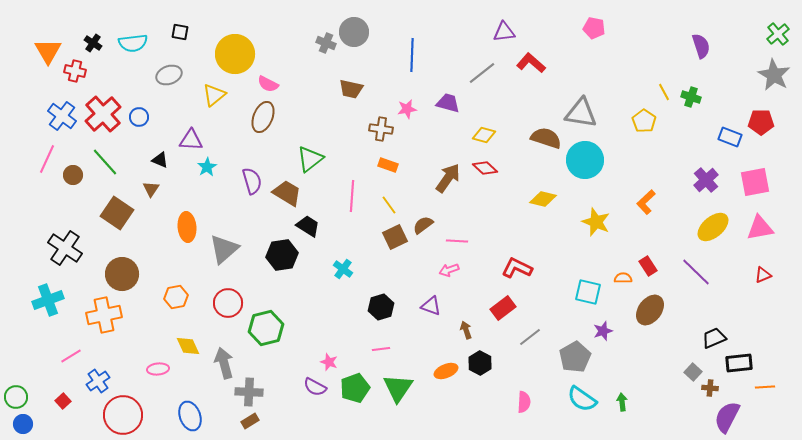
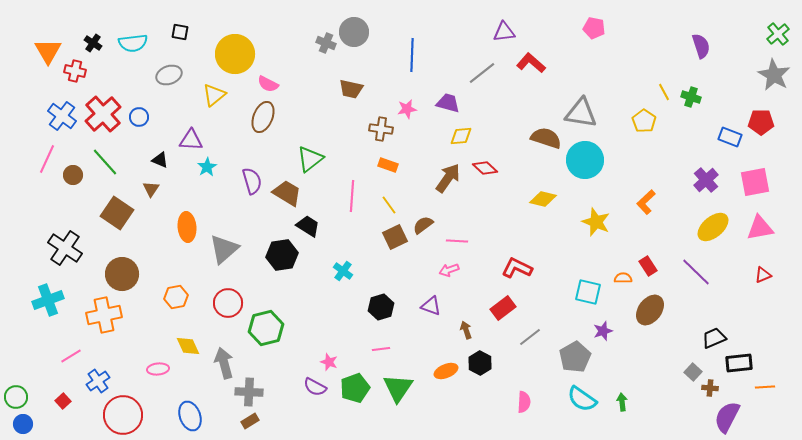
yellow diamond at (484, 135): moved 23 px left, 1 px down; rotated 20 degrees counterclockwise
cyan cross at (343, 269): moved 2 px down
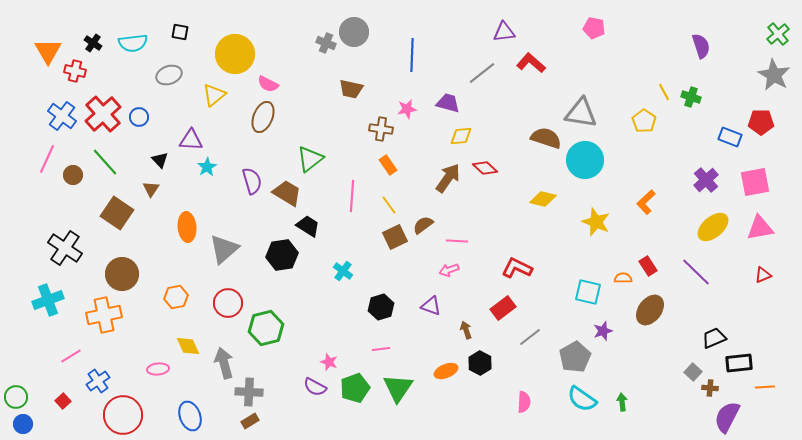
black triangle at (160, 160): rotated 24 degrees clockwise
orange rectangle at (388, 165): rotated 36 degrees clockwise
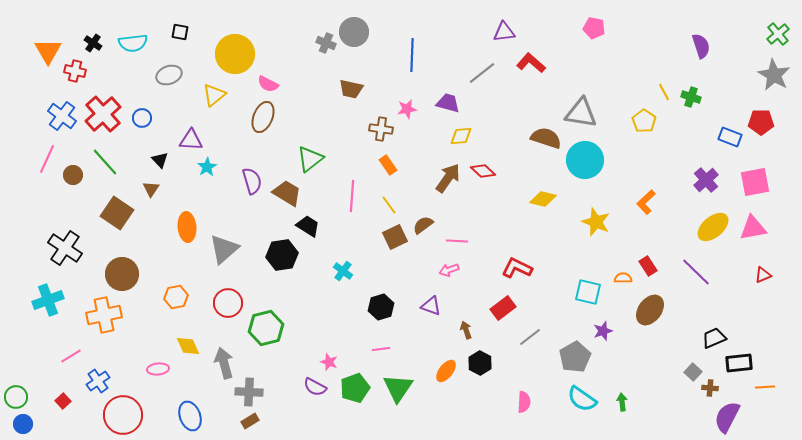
blue circle at (139, 117): moved 3 px right, 1 px down
red diamond at (485, 168): moved 2 px left, 3 px down
pink triangle at (760, 228): moved 7 px left
orange ellipse at (446, 371): rotated 30 degrees counterclockwise
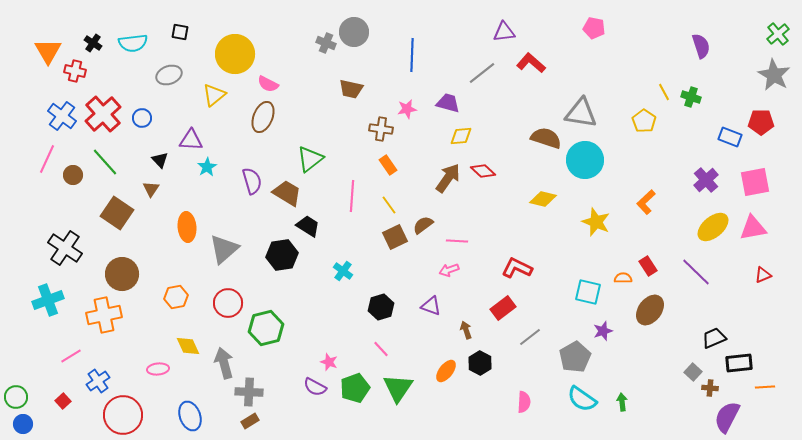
pink line at (381, 349): rotated 54 degrees clockwise
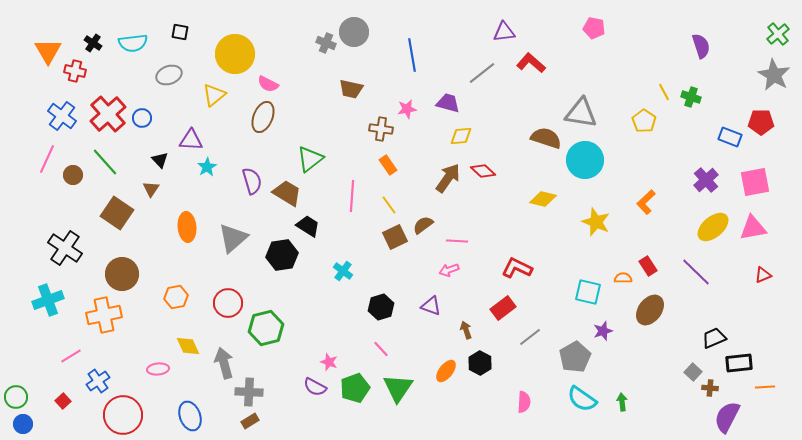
blue line at (412, 55): rotated 12 degrees counterclockwise
red cross at (103, 114): moved 5 px right
gray triangle at (224, 249): moved 9 px right, 11 px up
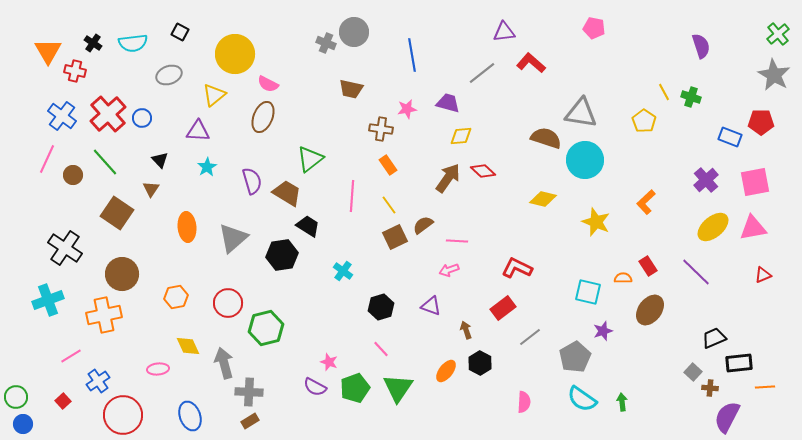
black square at (180, 32): rotated 18 degrees clockwise
purple triangle at (191, 140): moved 7 px right, 9 px up
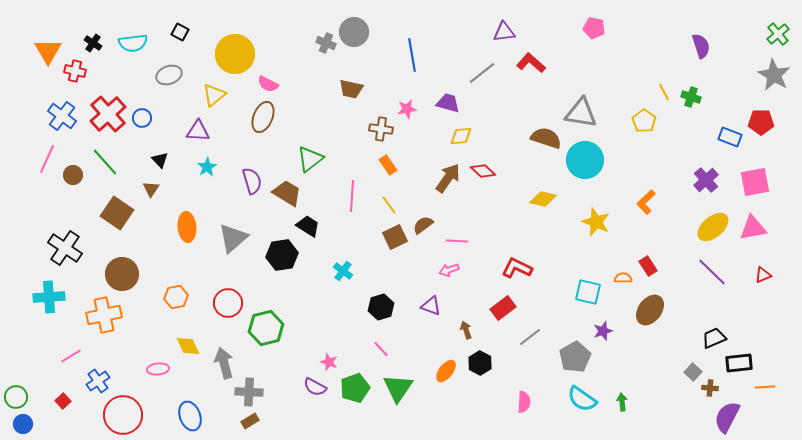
purple line at (696, 272): moved 16 px right
cyan cross at (48, 300): moved 1 px right, 3 px up; rotated 16 degrees clockwise
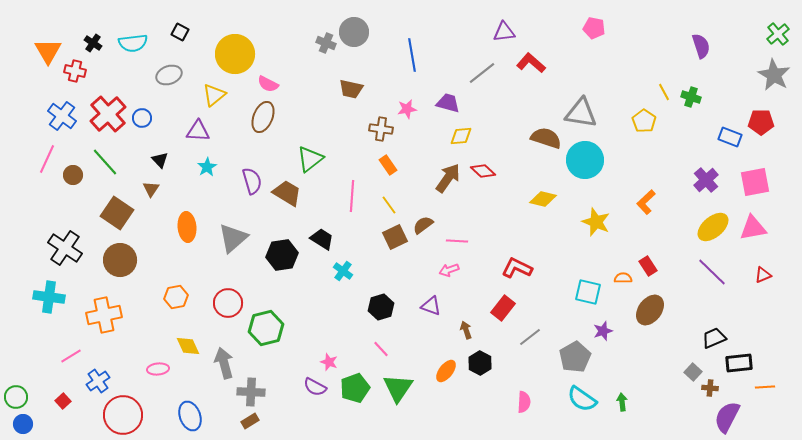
black trapezoid at (308, 226): moved 14 px right, 13 px down
brown circle at (122, 274): moved 2 px left, 14 px up
cyan cross at (49, 297): rotated 12 degrees clockwise
red rectangle at (503, 308): rotated 15 degrees counterclockwise
gray cross at (249, 392): moved 2 px right
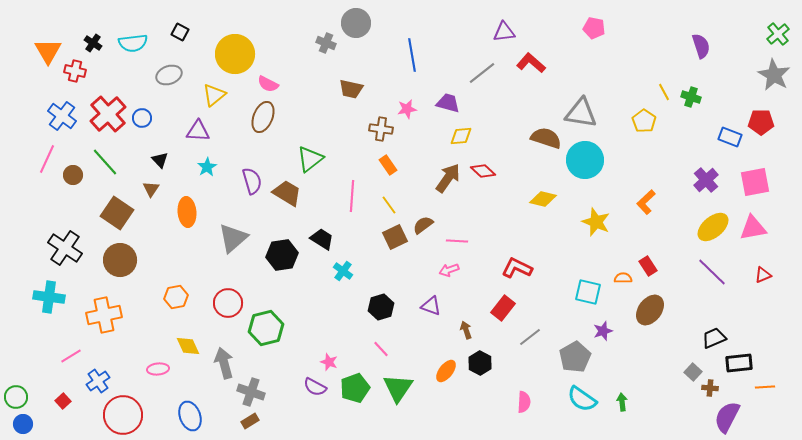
gray circle at (354, 32): moved 2 px right, 9 px up
orange ellipse at (187, 227): moved 15 px up
gray cross at (251, 392): rotated 16 degrees clockwise
